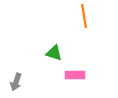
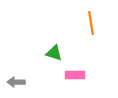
orange line: moved 7 px right, 7 px down
gray arrow: rotated 72 degrees clockwise
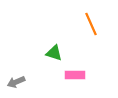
orange line: moved 1 px down; rotated 15 degrees counterclockwise
gray arrow: rotated 24 degrees counterclockwise
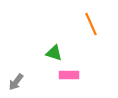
pink rectangle: moved 6 px left
gray arrow: rotated 30 degrees counterclockwise
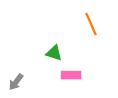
pink rectangle: moved 2 px right
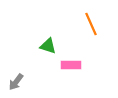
green triangle: moved 6 px left, 7 px up
pink rectangle: moved 10 px up
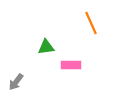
orange line: moved 1 px up
green triangle: moved 2 px left, 1 px down; rotated 24 degrees counterclockwise
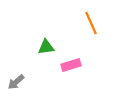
pink rectangle: rotated 18 degrees counterclockwise
gray arrow: rotated 12 degrees clockwise
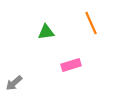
green triangle: moved 15 px up
gray arrow: moved 2 px left, 1 px down
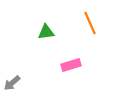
orange line: moved 1 px left
gray arrow: moved 2 px left
